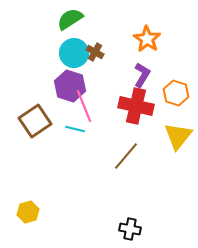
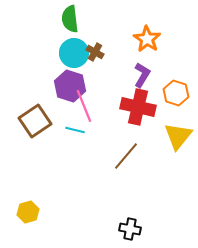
green semicircle: rotated 64 degrees counterclockwise
red cross: moved 2 px right, 1 px down
cyan line: moved 1 px down
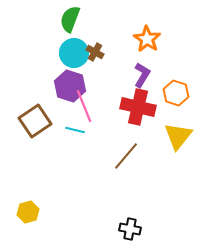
green semicircle: rotated 28 degrees clockwise
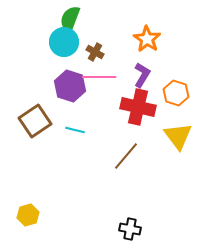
cyan circle: moved 10 px left, 11 px up
pink line: moved 15 px right, 29 px up; rotated 68 degrees counterclockwise
yellow triangle: rotated 16 degrees counterclockwise
yellow hexagon: moved 3 px down
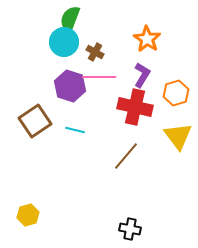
orange hexagon: rotated 25 degrees clockwise
red cross: moved 3 px left
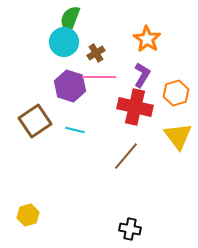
brown cross: moved 1 px right, 1 px down; rotated 30 degrees clockwise
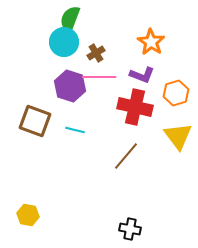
orange star: moved 4 px right, 3 px down
purple L-shape: rotated 80 degrees clockwise
brown square: rotated 36 degrees counterclockwise
yellow hexagon: rotated 25 degrees clockwise
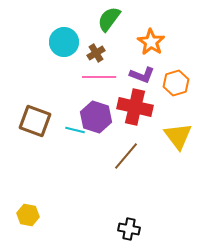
green semicircle: moved 39 px right; rotated 16 degrees clockwise
purple hexagon: moved 26 px right, 31 px down
orange hexagon: moved 10 px up
black cross: moved 1 px left
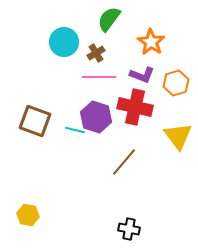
brown line: moved 2 px left, 6 px down
